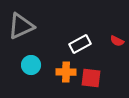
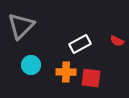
gray triangle: rotated 20 degrees counterclockwise
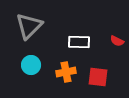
gray triangle: moved 8 px right
white rectangle: moved 1 px left, 2 px up; rotated 30 degrees clockwise
orange cross: rotated 12 degrees counterclockwise
red square: moved 7 px right, 1 px up
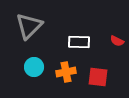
cyan circle: moved 3 px right, 2 px down
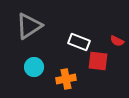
gray triangle: rotated 12 degrees clockwise
white rectangle: rotated 20 degrees clockwise
orange cross: moved 7 px down
red square: moved 16 px up
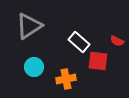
white rectangle: rotated 20 degrees clockwise
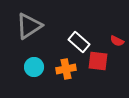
orange cross: moved 10 px up
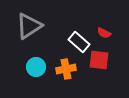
red semicircle: moved 13 px left, 8 px up
red square: moved 1 px right, 1 px up
cyan circle: moved 2 px right
